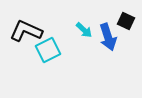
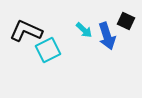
blue arrow: moved 1 px left, 1 px up
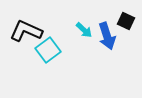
cyan square: rotated 10 degrees counterclockwise
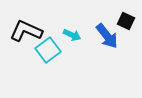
cyan arrow: moved 12 px left, 5 px down; rotated 18 degrees counterclockwise
blue arrow: rotated 20 degrees counterclockwise
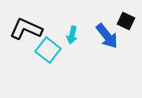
black L-shape: moved 2 px up
cyan arrow: rotated 78 degrees clockwise
cyan square: rotated 15 degrees counterclockwise
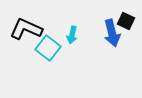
blue arrow: moved 5 px right, 3 px up; rotated 24 degrees clockwise
cyan square: moved 2 px up
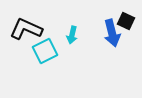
cyan square: moved 3 px left, 3 px down; rotated 25 degrees clockwise
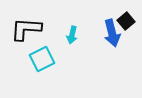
black square: rotated 24 degrees clockwise
black L-shape: rotated 20 degrees counterclockwise
cyan square: moved 3 px left, 8 px down
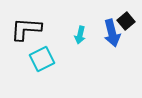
cyan arrow: moved 8 px right
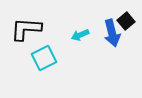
cyan arrow: rotated 54 degrees clockwise
cyan square: moved 2 px right, 1 px up
